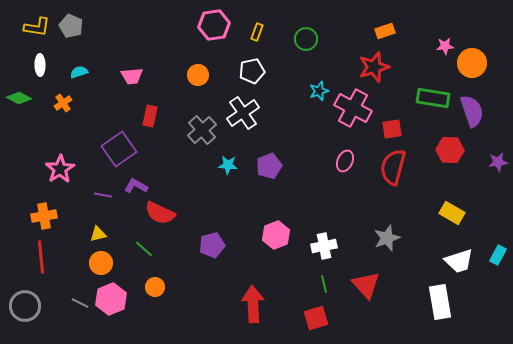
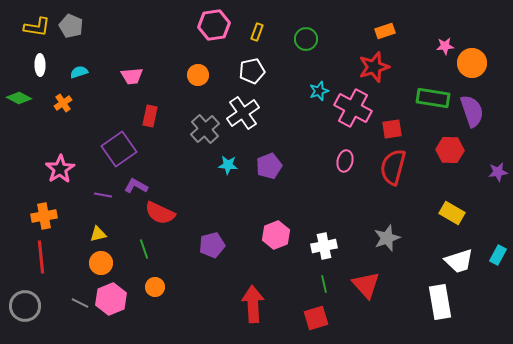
gray cross at (202, 130): moved 3 px right, 1 px up
pink ellipse at (345, 161): rotated 10 degrees counterclockwise
purple star at (498, 162): moved 10 px down
green line at (144, 249): rotated 30 degrees clockwise
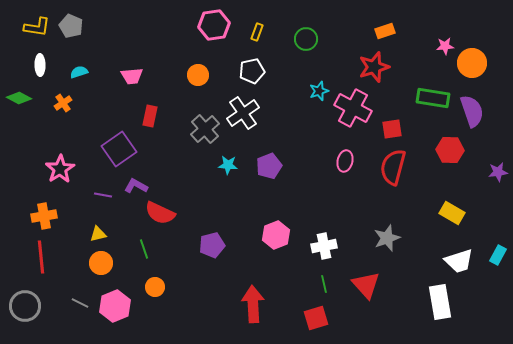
pink hexagon at (111, 299): moved 4 px right, 7 px down
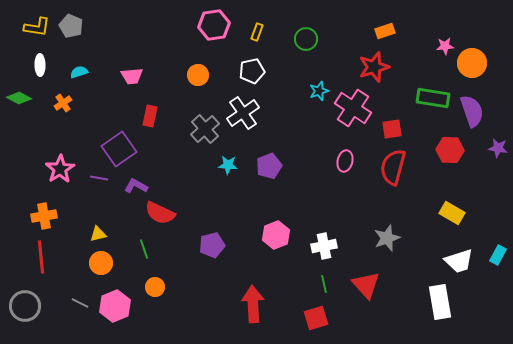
pink cross at (353, 108): rotated 6 degrees clockwise
purple star at (498, 172): moved 24 px up; rotated 18 degrees clockwise
purple line at (103, 195): moved 4 px left, 17 px up
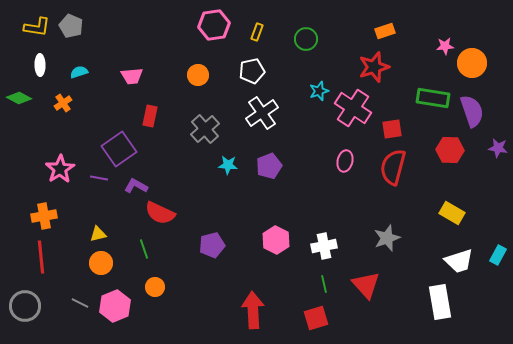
white cross at (243, 113): moved 19 px right
pink hexagon at (276, 235): moved 5 px down; rotated 12 degrees counterclockwise
red arrow at (253, 304): moved 6 px down
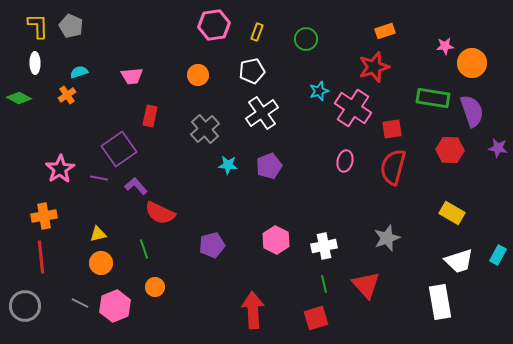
yellow L-shape at (37, 27): moved 1 px right, 1 px up; rotated 100 degrees counterclockwise
white ellipse at (40, 65): moved 5 px left, 2 px up
orange cross at (63, 103): moved 4 px right, 8 px up
purple L-shape at (136, 186): rotated 20 degrees clockwise
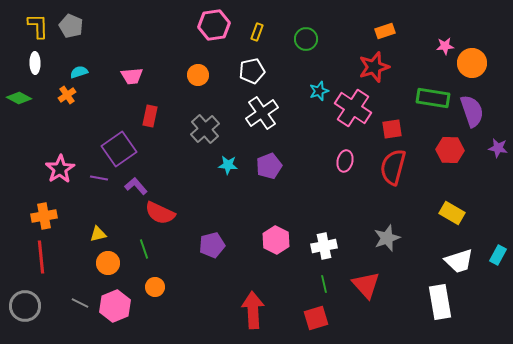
orange circle at (101, 263): moved 7 px right
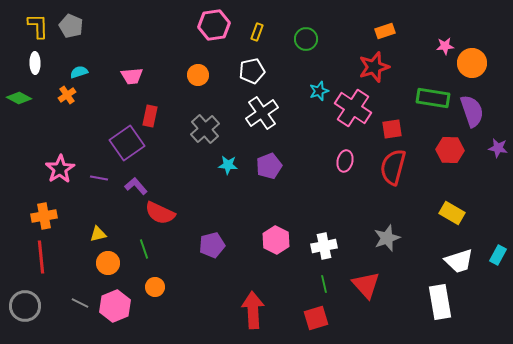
purple square at (119, 149): moved 8 px right, 6 px up
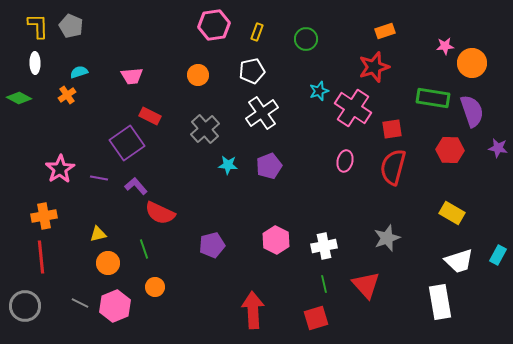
red rectangle at (150, 116): rotated 75 degrees counterclockwise
